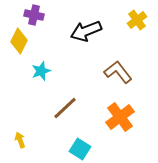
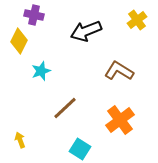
brown L-shape: moved 1 px right, 1 px up; rotated 20 degrees counterclockwise
orange cross: moved 3 px down
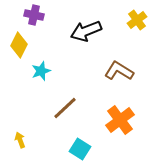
yellow diamond: moved 4 px down
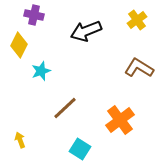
brown L-shape: moved 20 px right, 3 px up
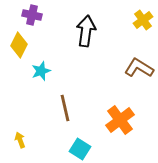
purple cross: moved 2 px left
yellow cross: moved 6 px right
black arrow: rotated 120 degrees clockwise
brown line: rotated 60 degrees counterclockwise
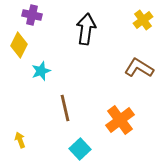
black arrow: moved 2 px up
cyan square: rotated 15 degrees clockwise
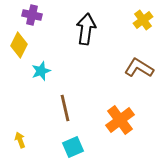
cyan square: moved 7 px left, 2 px up; rotated 20 degrees clockwise
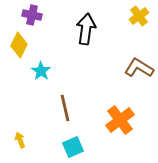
yellow cross: moved 4 px left, 4 px up
cyan star: rotated 18 degrees counterclockwise
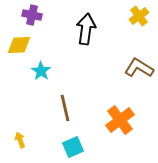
yellow diamond: rotated 60 degrees clockwise
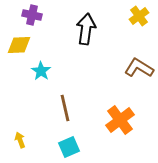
cyan square: moved 4 px left
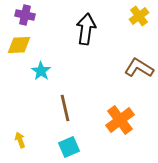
purple cross: moved 7 px left
